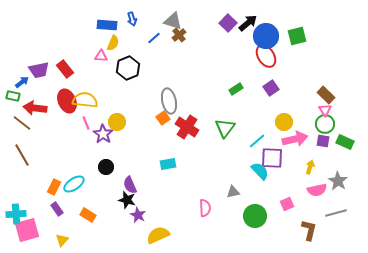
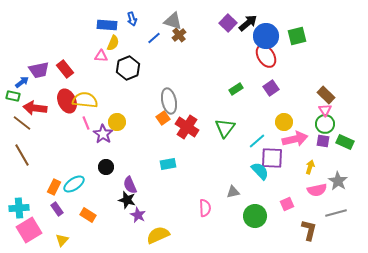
cyan cross at (16, 214): moved 3 px right, 6 px up
pink square at (27, 230): moved 2 px right; rotated 15 degrees counterclockwise
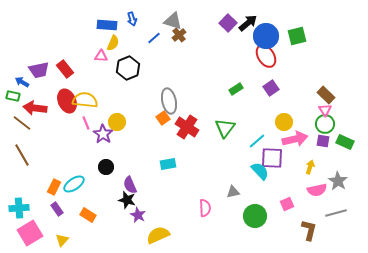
blue arrow at (22, 82): rotated 112 degrees counterclockwise
pink square at (29, 230): moved 1 px right, 3 px down
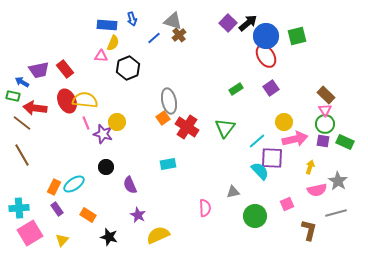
purple star at (103, 134): rotated 18 degrees counterclockwise
black star at (127, 200): moved 18 px left, 37 px down
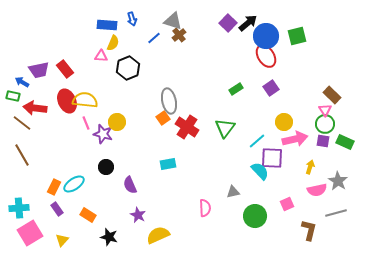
brown rectangle at (326, 95): moved 6 px right
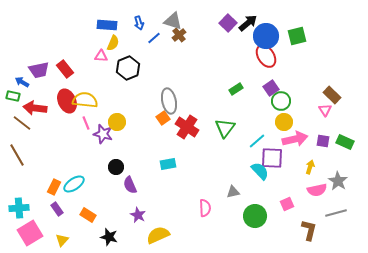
blue arrow at (132, 19): moved 7 px right, 4 px down
green circle at (325, 124): moved 44 px left, 23 px up
brown line at (22, 155): moved 5 px left
black circle at (106, 167): moved 10 px right
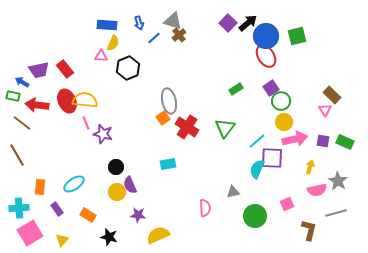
red arrow at (35, 108): moved 2 px right, 3 px up
yellow circle at (117, 122): moved 70 px down
cyan semicircle at (260, 171): moved 3 px left, 2 px up; rotated 114 degrees counterclockwise
orange rectangle at (54, 187): moved 14 px left; rotated 21 degrees counterclockwise
purple star at (138, 215): rotated 21 degrees counterclockwise
